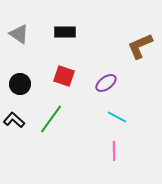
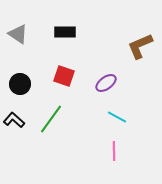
gray triangle: moved 1 px left
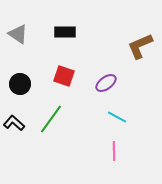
black L-shape: moved 3 px down
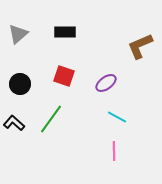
gray triangle: rotated 45 degrees clockwise
